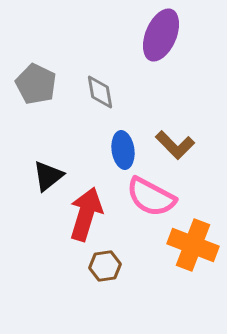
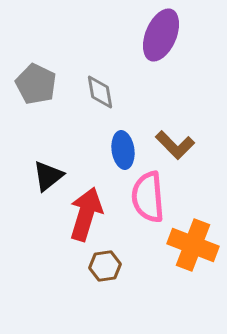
pink semicircle: moved 3 px left; rotated 57 degrees clockwise
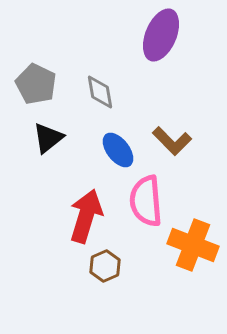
brown L-shape: moved 3 px left, 4 px up
blue ellipse: moved 5 px left; rotated 30 degrees counterclockwise
black triangle: moved 38 px up
pink semicircle: moved 2 px left, 4 px down
red arrow: moved 2 px down
brown hexagon: rotated 16 degrees counterclockwise
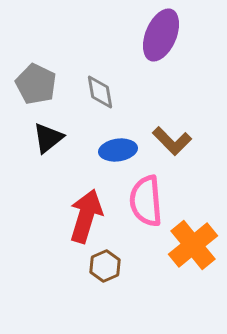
blue ellipse: rotated 60 degrees counterclockwise
orange cross: rotated 30 degrees clockwise
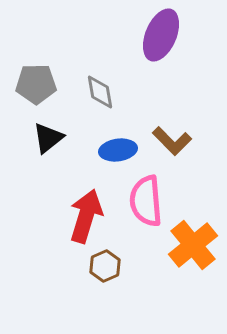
gray pentagon: rotated 27 degrees counterclockwise
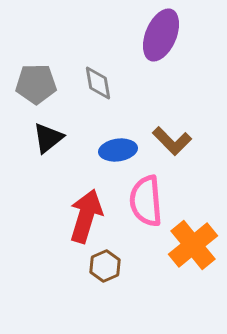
gray diamond: moved 2 px left, 9 px up
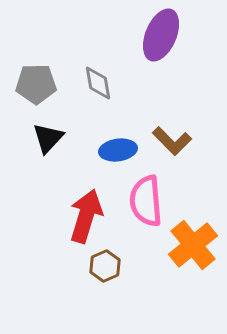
black triangle: rotated 8 degrees counterclockwise
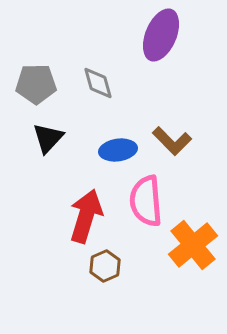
gray diamond: rotated 6 degrees counterclockwise
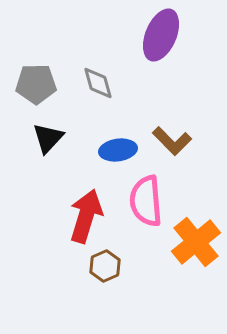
orange cross: moved 3 px right, 3 px up
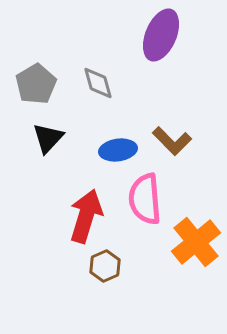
gray pentagon: rotated 30 degrees counterclockwise
pink semicircle: moved 1 px left, 2 px up
